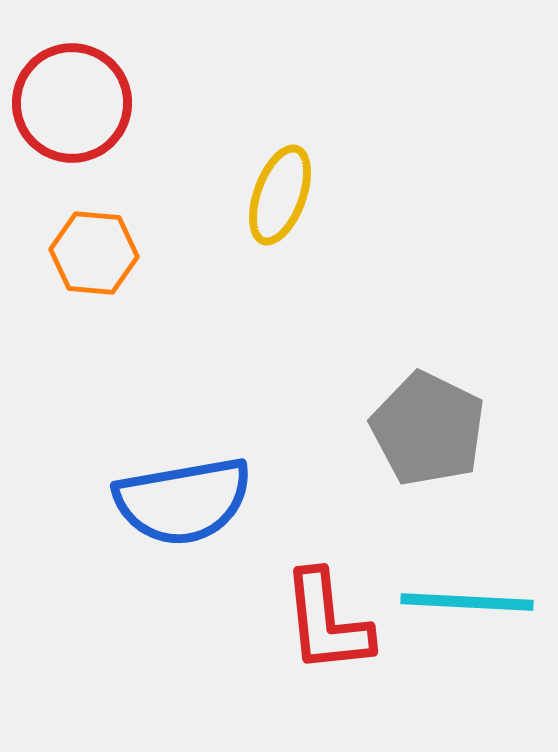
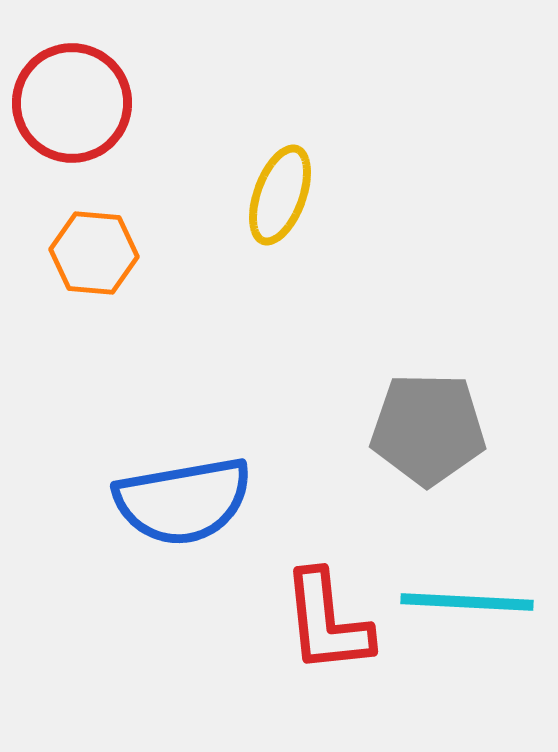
gray pentagon: rotated 25 degrees counterclockwise
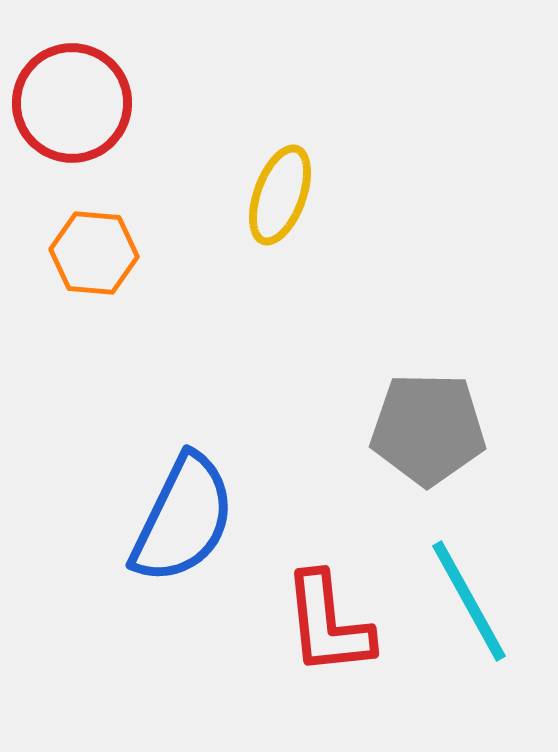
blue semicircle: moved 18 px down; rotated 54 degrees counterclockwise
cyan line: moved 2 px right, 1 px up; rotated 58 degrees clockwise
red L-shape: moved 1 px right, 2 px down
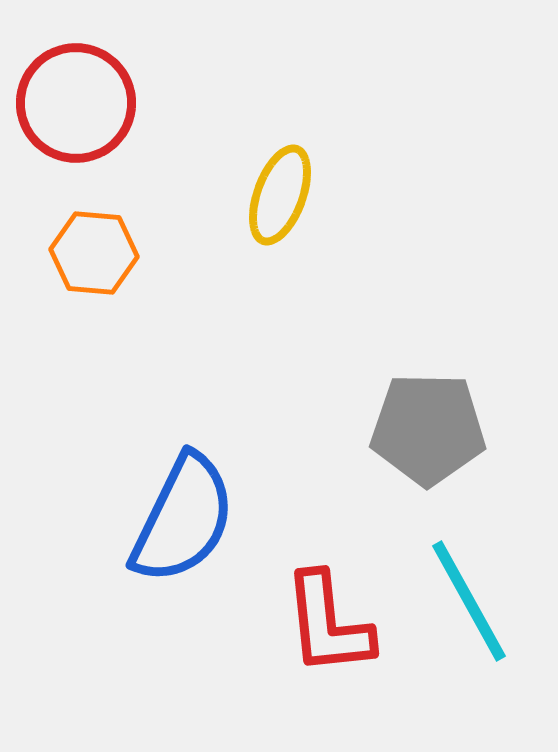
red circle: moved 4 px right
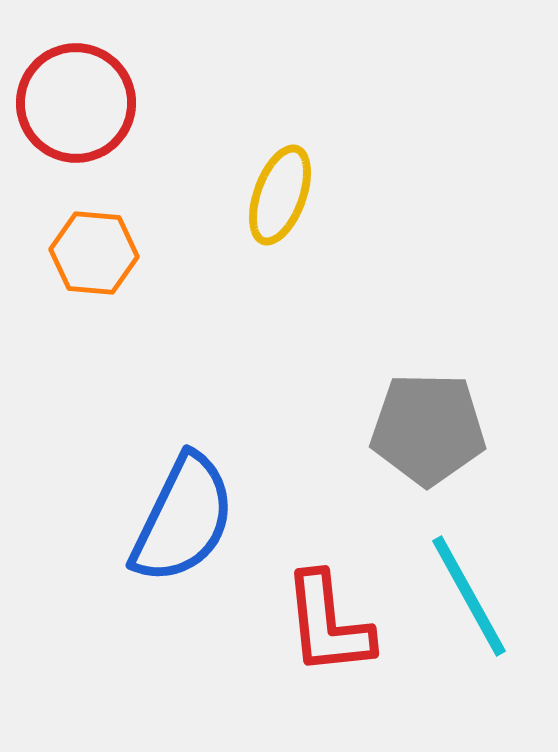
cyan line: moved 5 px up
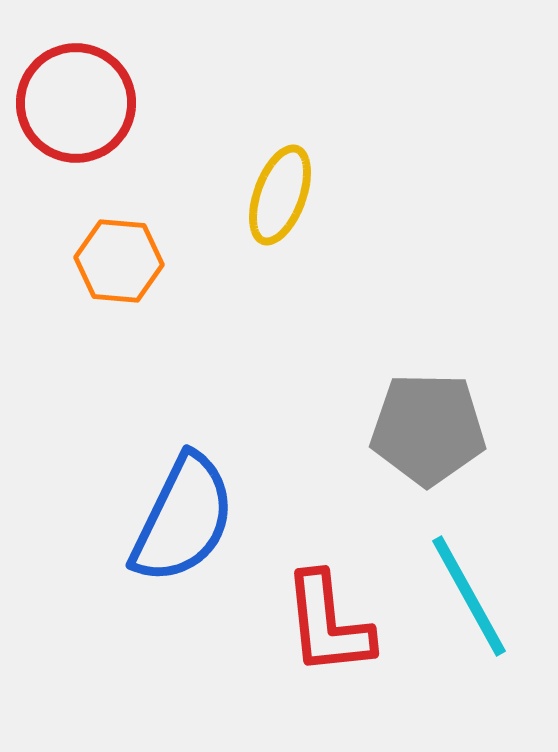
orange hexagon: moved 25 px right, 8 px down
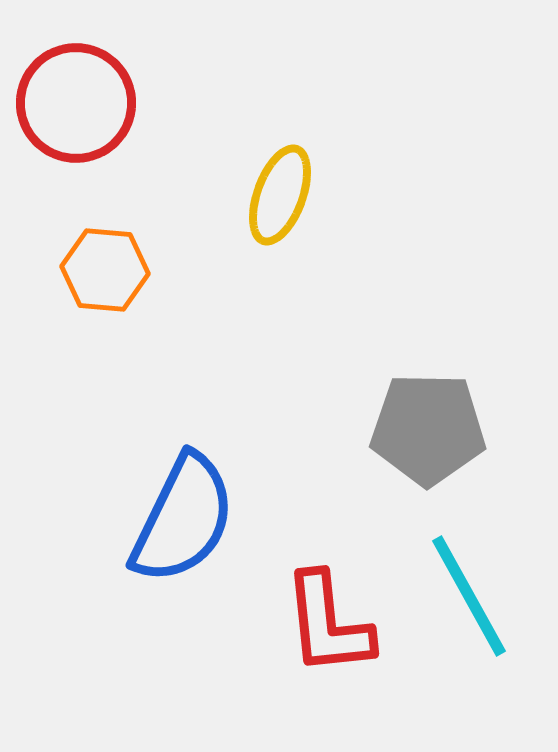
orange hexagon: moved 14 px left, 9 px down
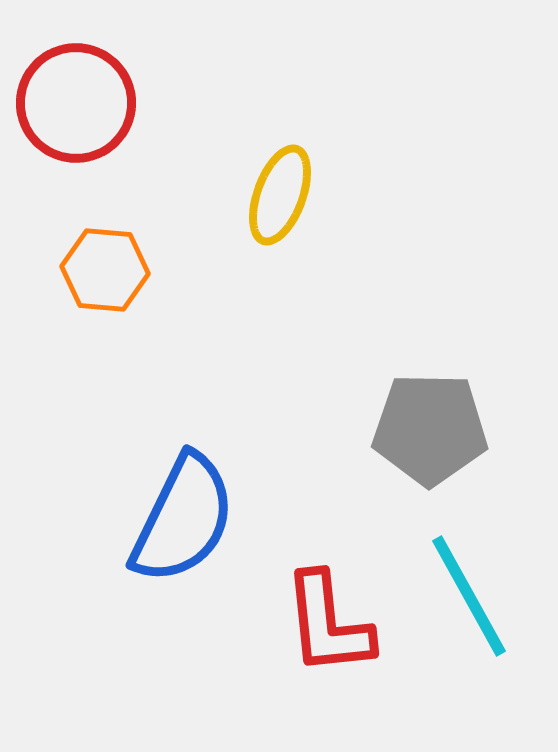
gray pentagon: moved 2 px right
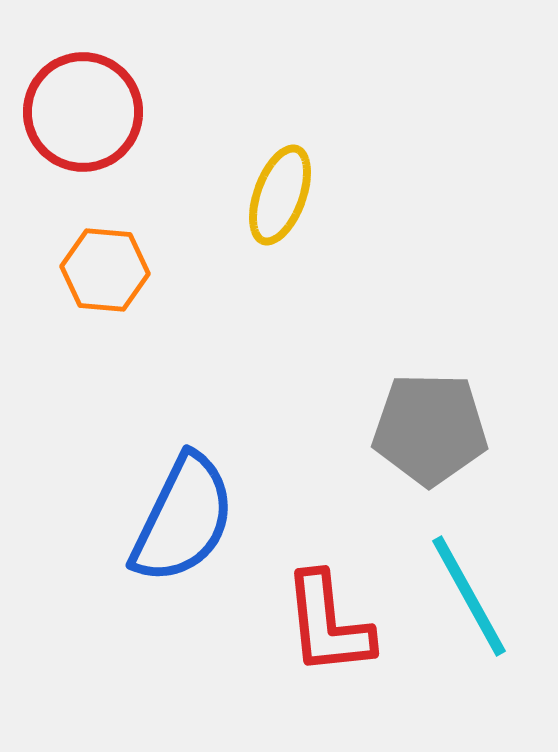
red circle: moved 7 px right, 9 px down
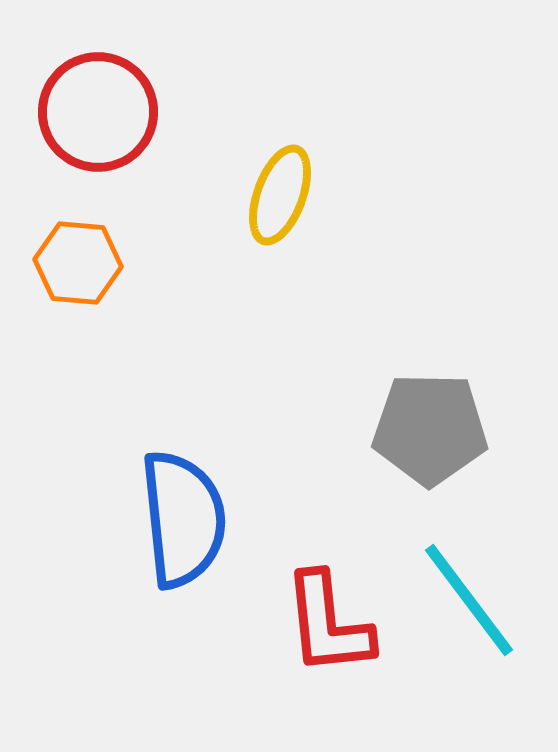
red circle: moved 15 px right
orange hexagon: moved 27 px left, 7 px up
blue semicircle: rotated 32 degrees counterclockwise
cyan line: moved 4 px down; rotated 8 degrees counterclockwise
